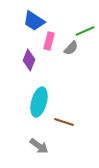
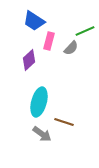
purple diamond: rotated 25 degrees clockwise
gray arrow: moved 3 px right, 12 px up
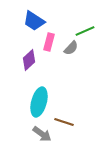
pink rectangle: moved 1 px down
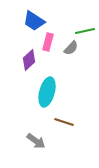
green line: rotated 12 degrees clockwise
pink rectangle: moved 1 px left
cyan ellipse: moved 8 px right, 10 px up
gray arrow: moved 6 px left, 7 px down
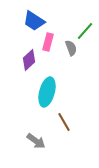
green line: rotated 36 degrees counterclockwise
gray semicircle: rotated 63 degrees counterclockwise
brown line: rotated 42 degrees clockwise
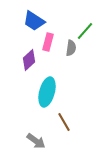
gray semicircle: rotated 28 degrees clockwise
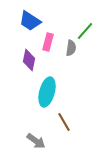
blue trapezoid: moved 4 px left
purple diamond: rotated 35 degrees counterclockwise
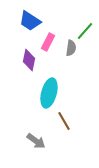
pink rectangle: rotated 12 degrees clockwise
cyan ellipse: moved 2 px right, 1 px down
brown line: moved 1 px up
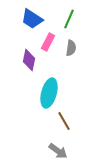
blue trapezoid: moved 2 px right, 2 px up
green line: moved 16 px left, 12 px up; rotated 18 degrees counterclockwise
gray arrow: moved 22 px right, 10 px down
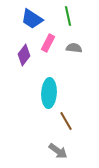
green line: moved 1 px left, 3 px up; rotated 36 degrees counterclockwise
pink rectangle: moved 1 px down
gray semicircle: moved 3 px right; rotated 91 degrees counterclockwise
purple diamond: moved 5 px left, 5 px up; rotated 25 degrees clockwise
cyan ellipse: rotated 12 degrees counterclockwise
brown line: moved 2 px right
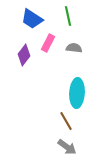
cyan ellipse: moved 28 px right
gray arrow: moved 9 px right, 4 px up
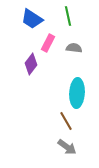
purple diamond: moved 7 px right, 9 px down
